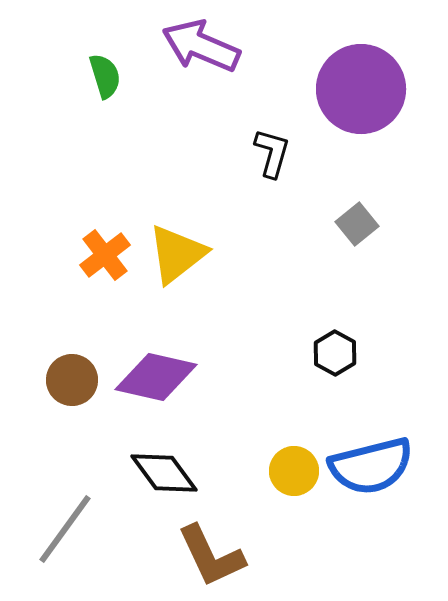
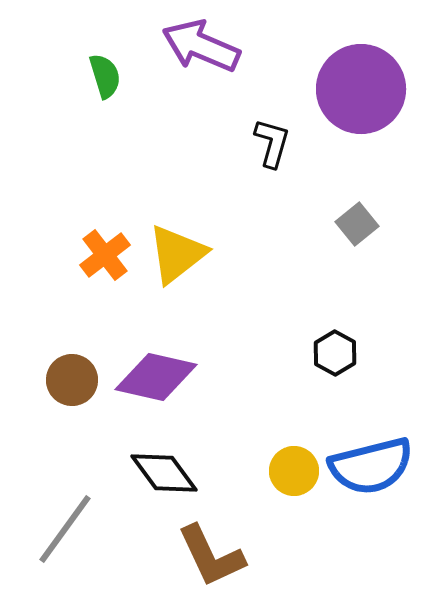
black L-shape: moved 10 px up
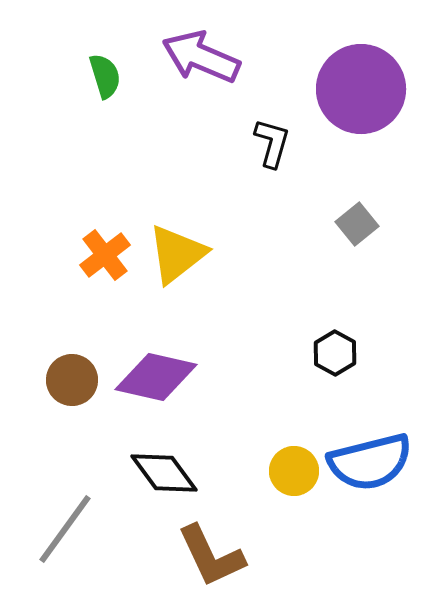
purple arrow: moved 11 px down
blue semicircle: moved 1 px left, 4 px up
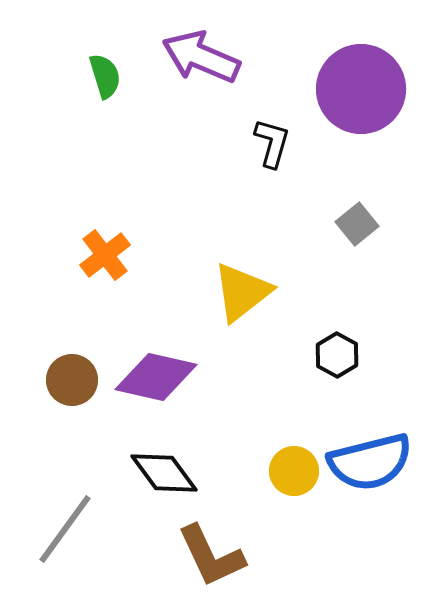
yellow triangle: moved 65 px right, 38 px down
black hexagon: moved 2 px right, 2 px down
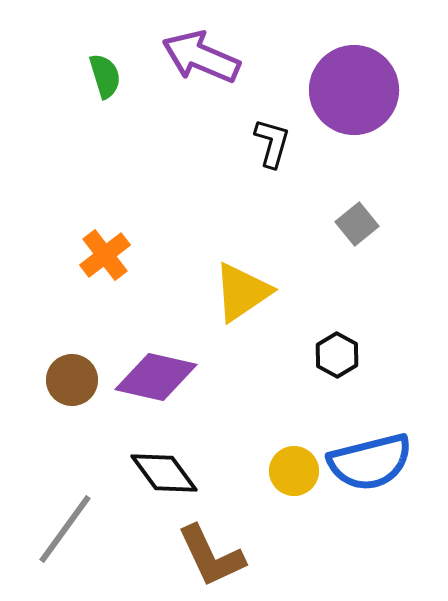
purple circle: moved 7 px left, 1 px down
yellow triangle: rotated 4 degrees clockwise
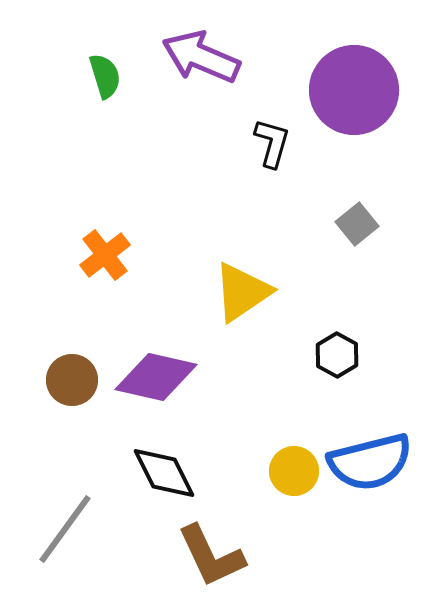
black diamond: rotated 10 degrees clockwise
